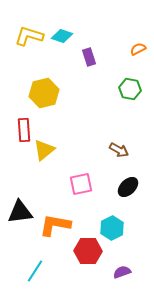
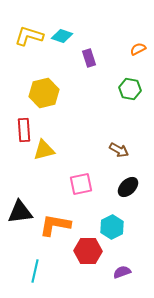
purple rectangle: moved 1 px down
yellow triangle: rotated 25 degrees clockwise
cyan hexagon: moved 1 px up
cyan line: rotated 20 degrees counterclockwise
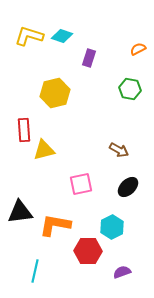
purple rectangle: rotated 36 degrees clockwise
yellow hexagon: moved 11 px right
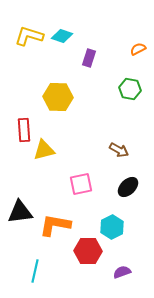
yellow hexagon: moved 3 px right, 4 px down; rotated 16 degrees clockwise
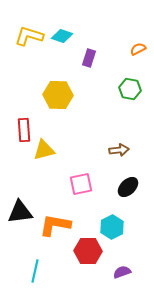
yellow hexagon: moved 2 px up
brown arrow: rotated 36 degrees counterclockwise
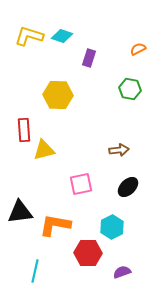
red hexagon: moved 2 px down
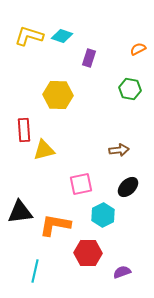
cyan hexagon: moved 9 px left, 12 px up
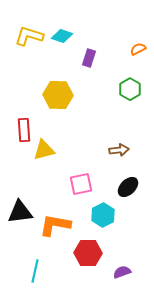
green hexagon: rotated 20 degrees clockwise
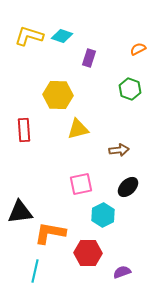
green hexagon: rotated 10 degrees counterclockwise
yellow triangle: moved 34 px right, 21 px up
orange L-shape: moved 5 px left, 8 px down
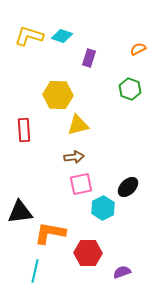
yellow triangle: moved 4 px up
brown arrow: moved 45 px left, 7 px down
cyan hexagon: moved 7 px up
